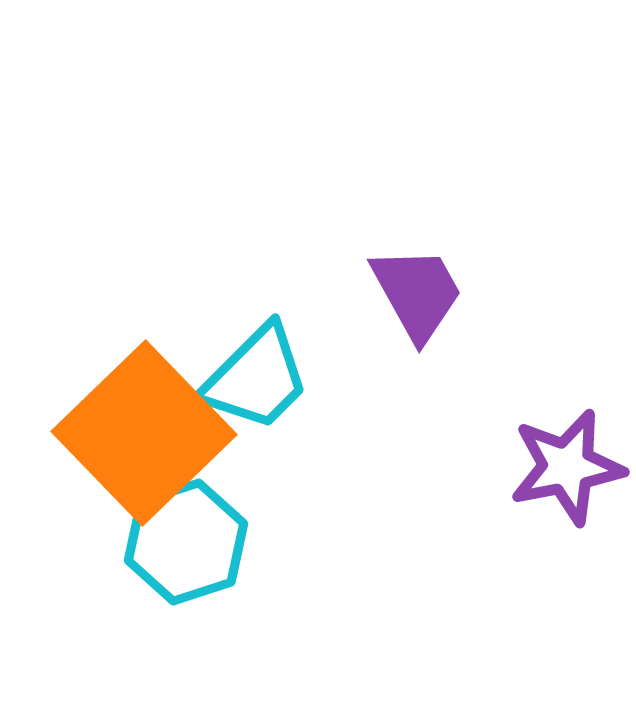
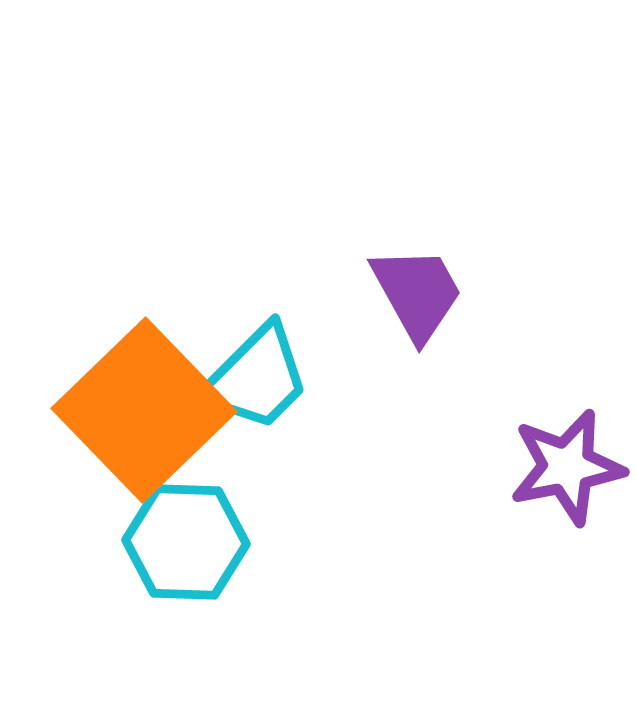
orange square: moved 23 px up
cyan hexagon: rotated 20 degrees clockwise
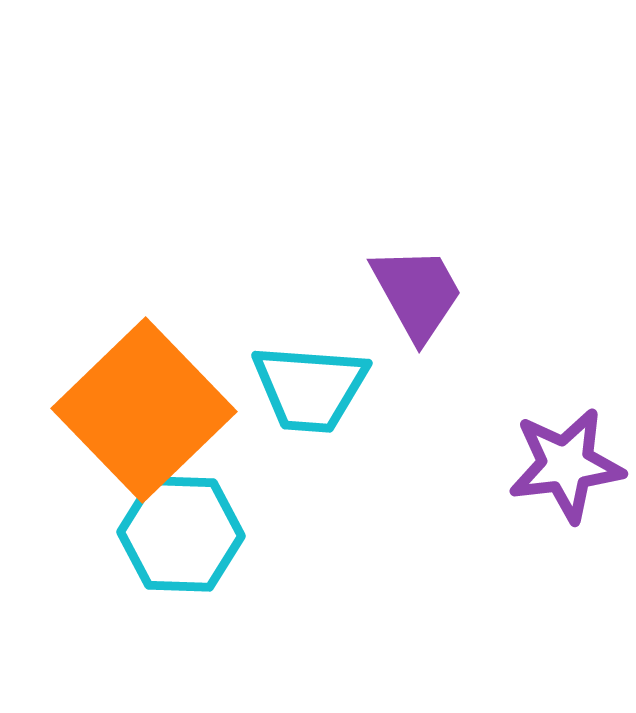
cyan trapezoid: moved 54 px right, 10 px down; rotated 49 degrees clockwise
purple star: moved 1 px left, 2 px up; rotated 4 degrees clockwise
cyan hexagon: moved 5 px left, 8 px up
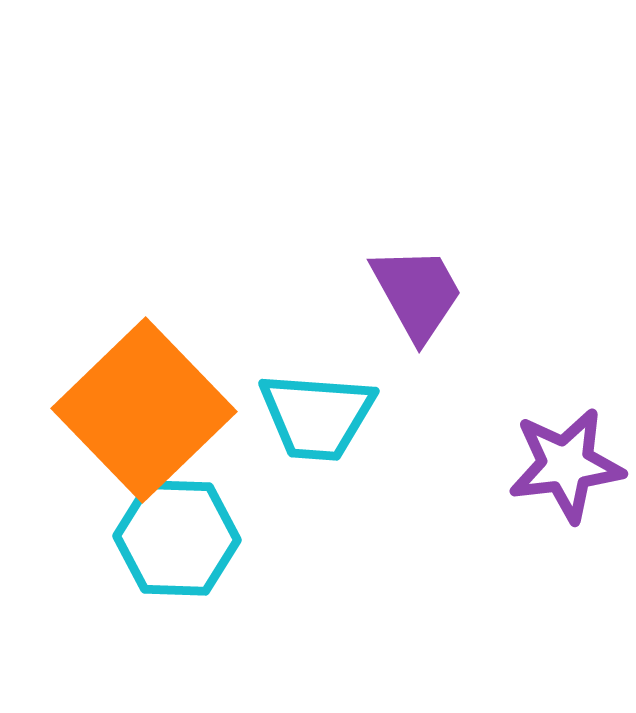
cyan trapezoid: moved 7 px right, 28 px down
cyan hexagon: moved 4 px left, 4 px down
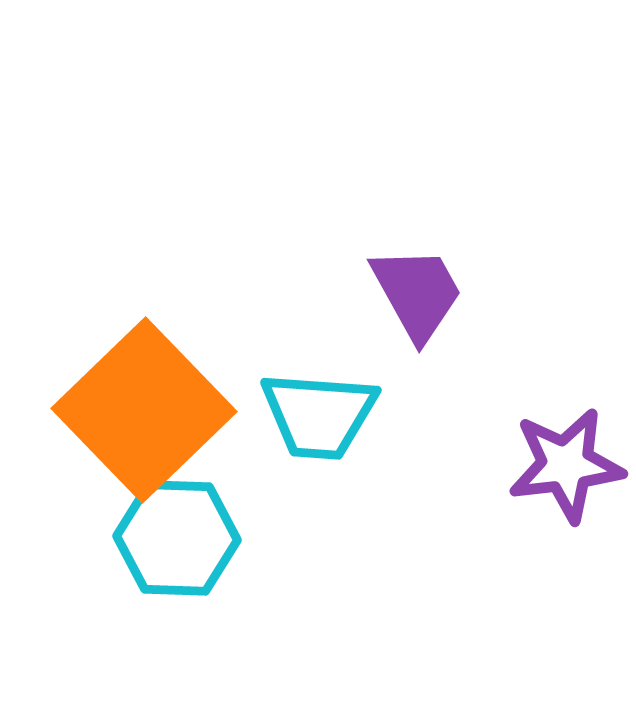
cyan trapezoid: moved 2 px right, 1 px up
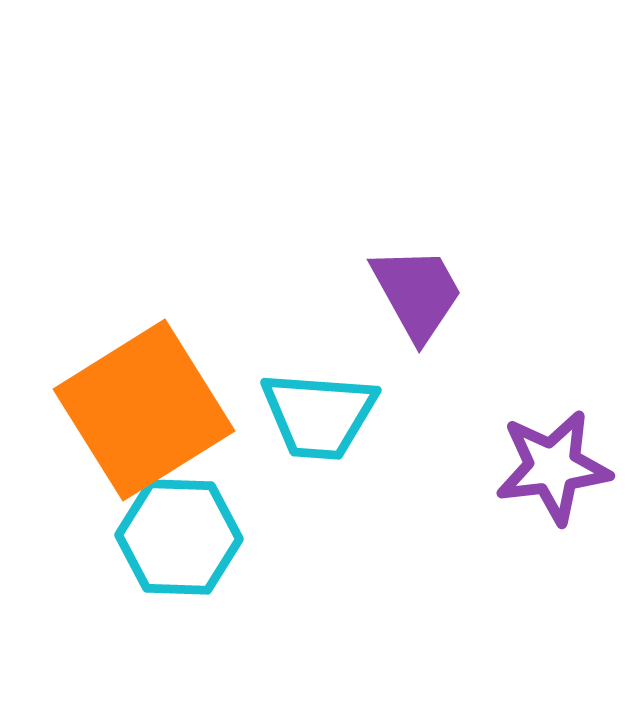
orange square: rotated 12 degrees clockwise
purple star: moved 13 px left, 2 px down
cyan hexagon: moved 2 px right, 1 px up
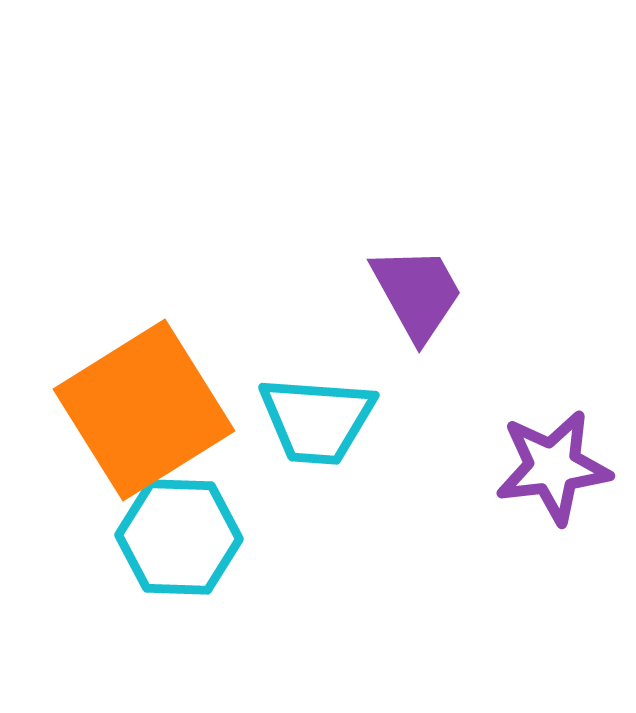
cyan trapezoid: moved 2 px left, 5 px down
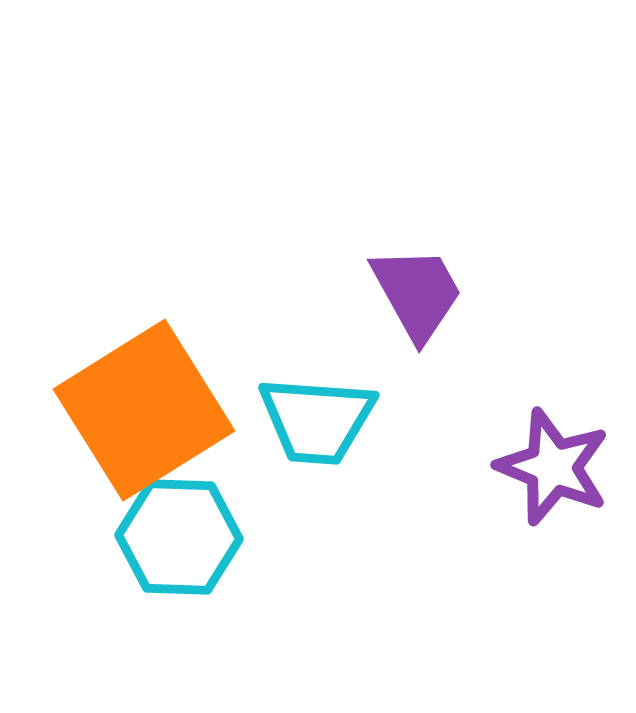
purple star: rotated 29 degrees clockwise
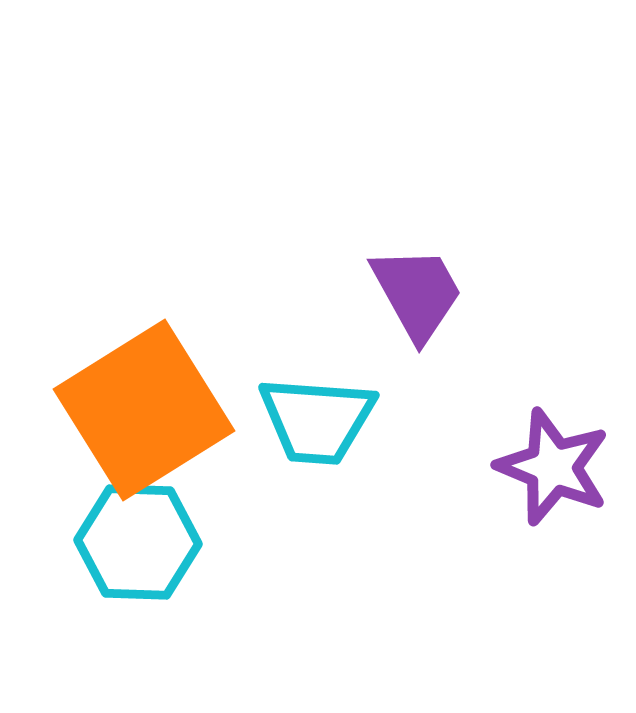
cyan hexagon: moved 41 px left, 5 px down
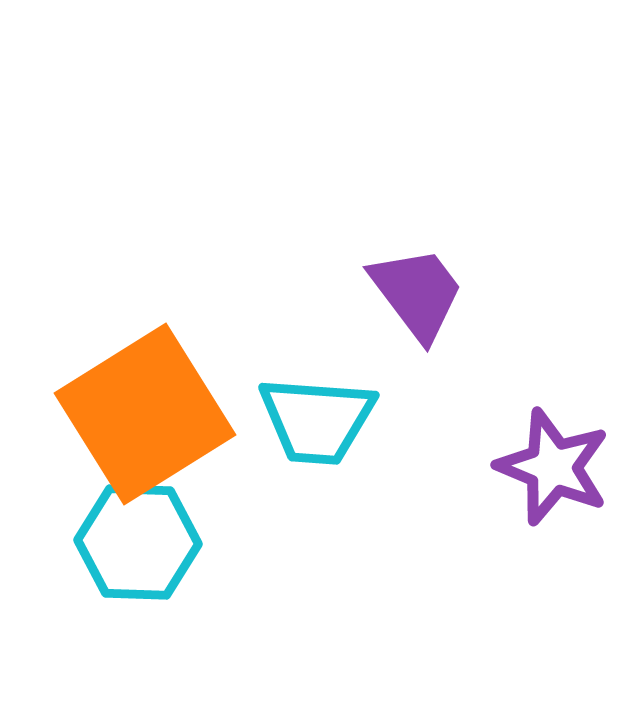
purple trapezoid: rotated 8 degrees counterclockwise
orange square: moved 1 px right, 4 px down
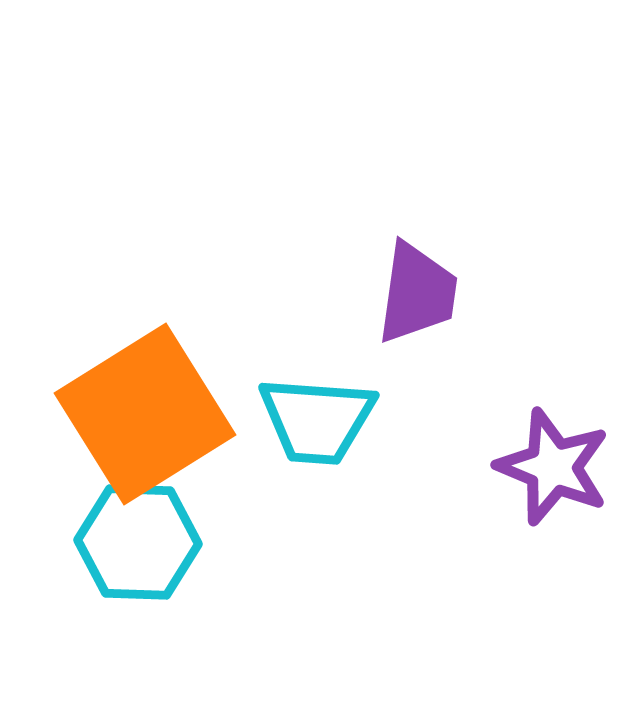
purple trapezoid: rotated 45 degrees clockwise
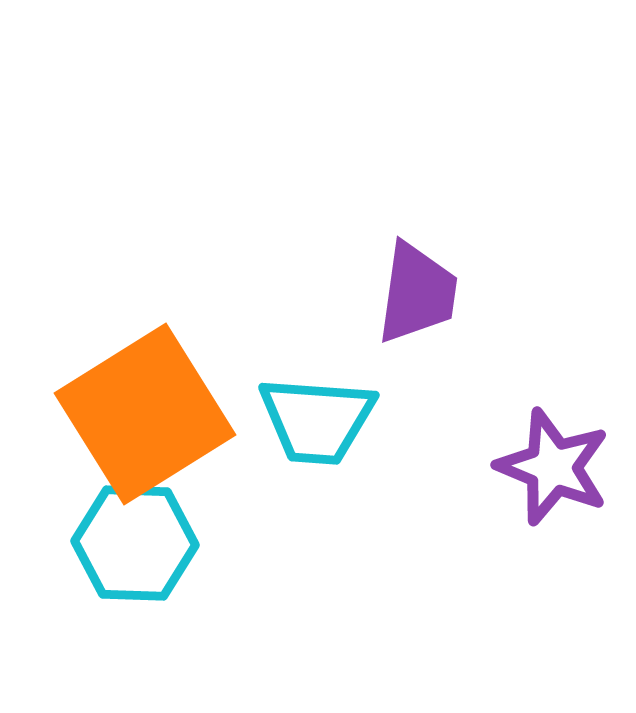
cyan hexagon: moved 3 px left, 1 px down
